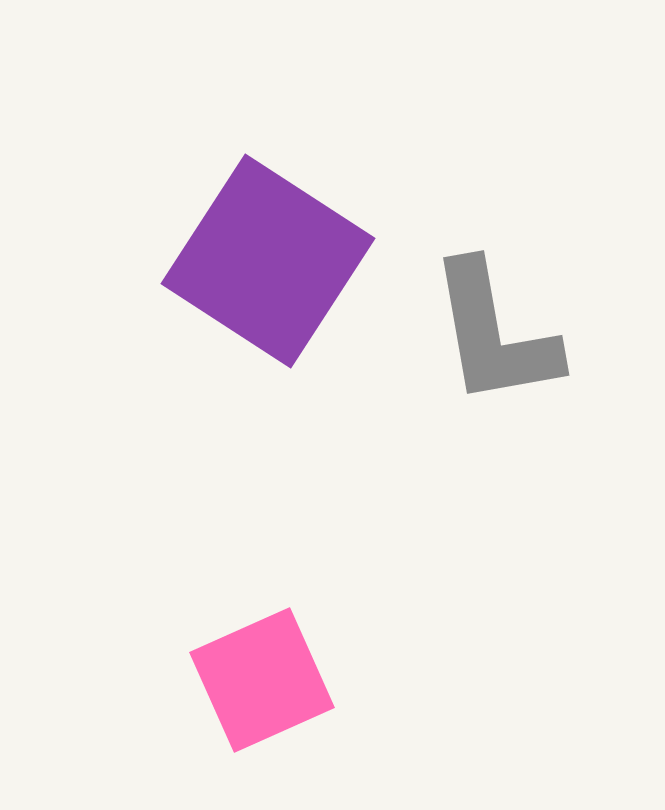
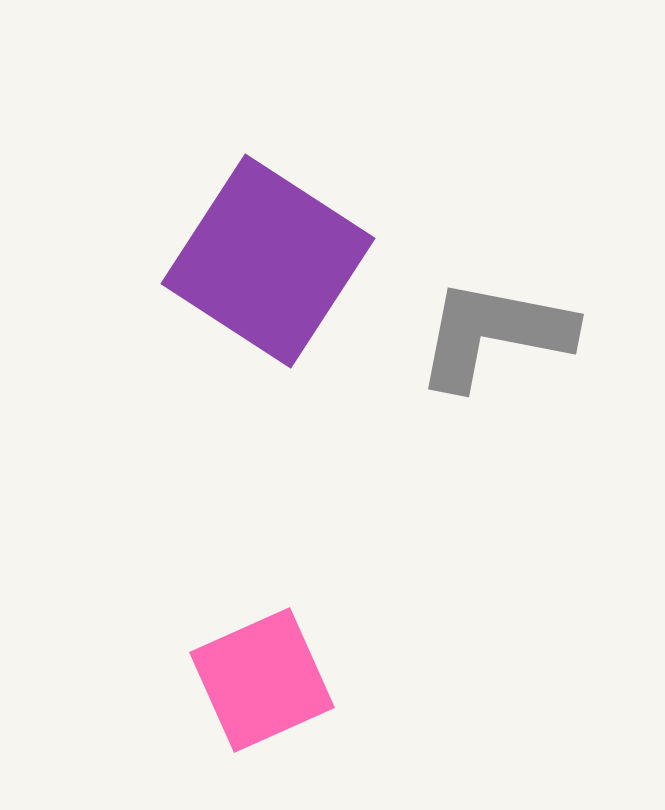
gray L-shape: rotated 111 degrees clockwise
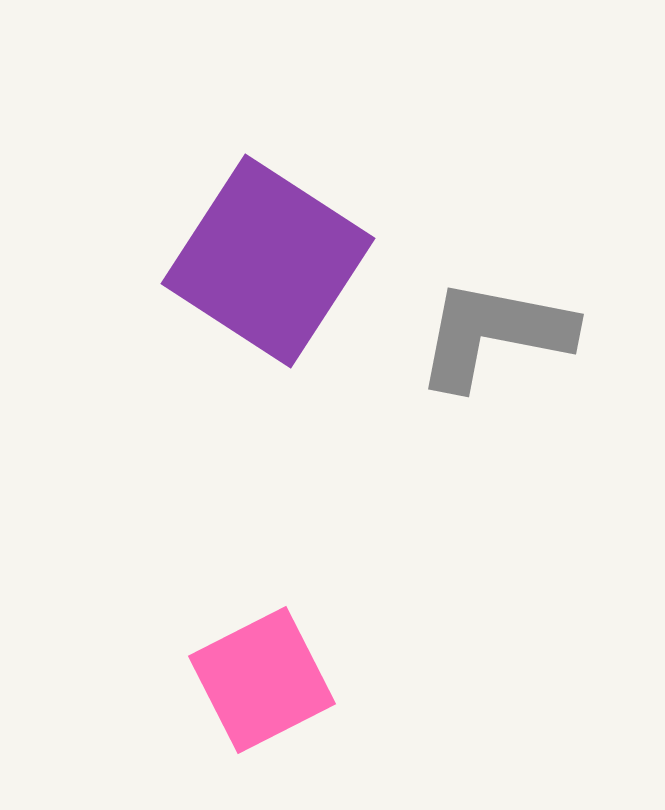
pink square: rotated 3 degrees counterclockwise
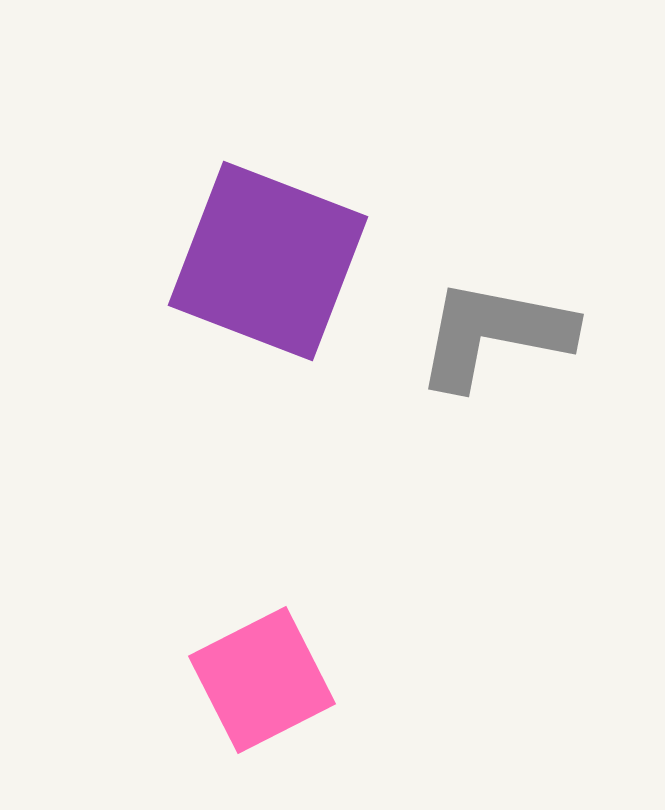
purple square: rotated 12 degrees counterclockwise
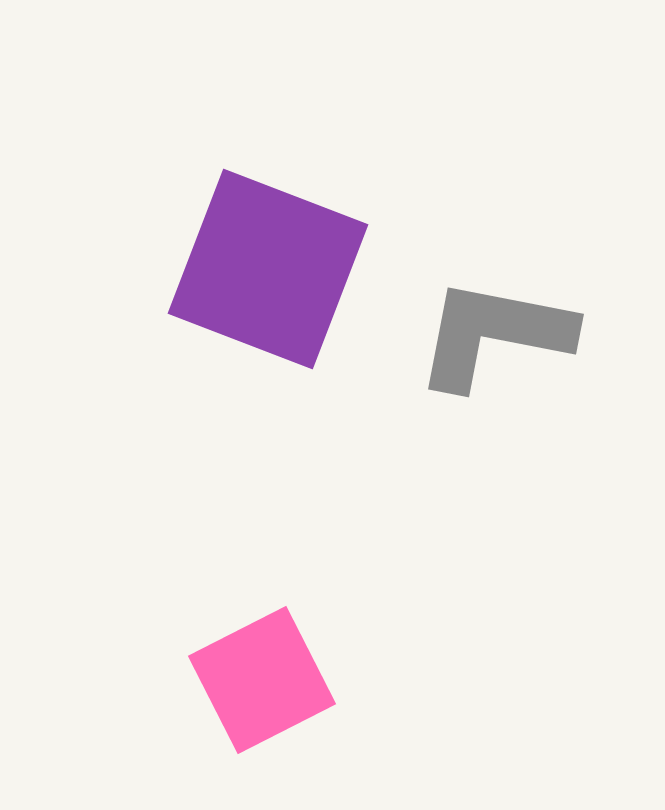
purple square: moved 8 px down
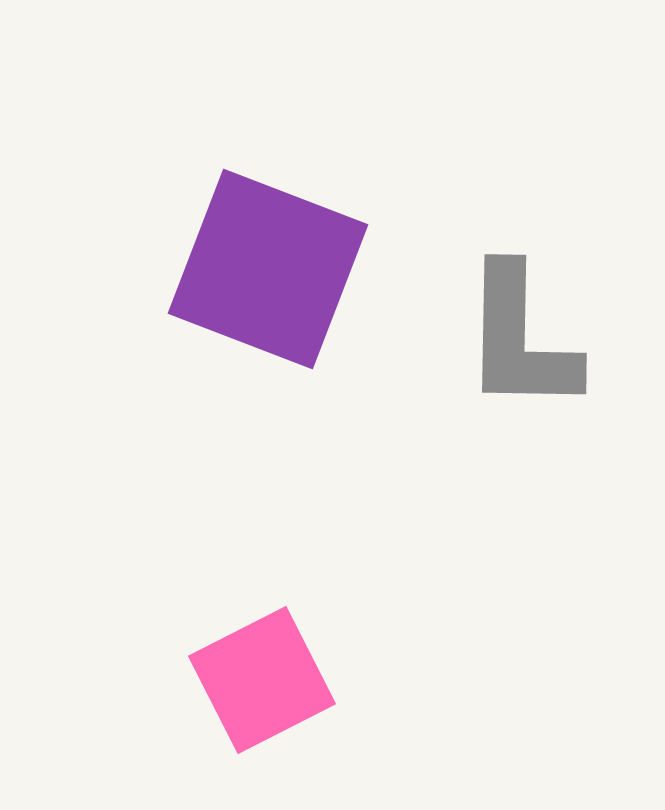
gray L-shape: moved 26 px right, 5 px down; rotated 100 degrees counterclockwise
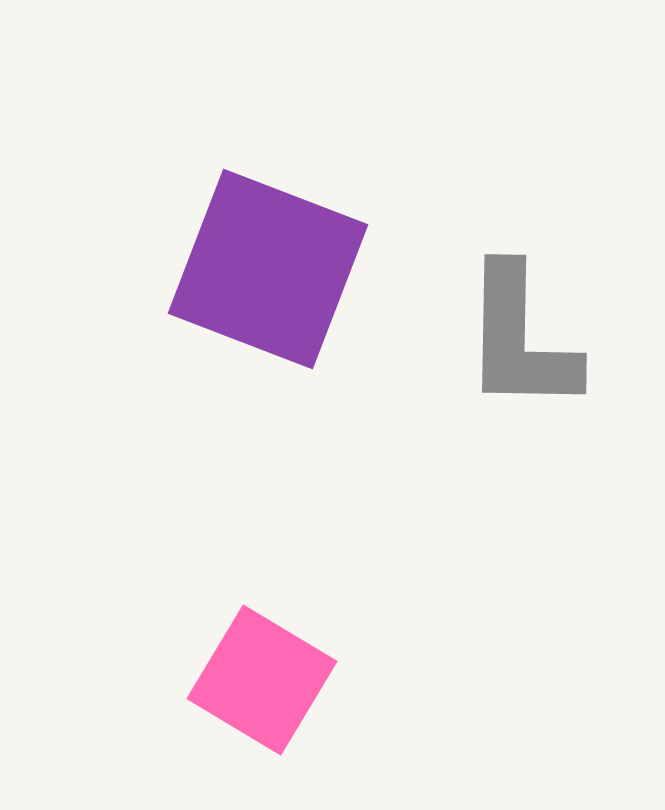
pink square: rotated 32 degrees counterclockwise
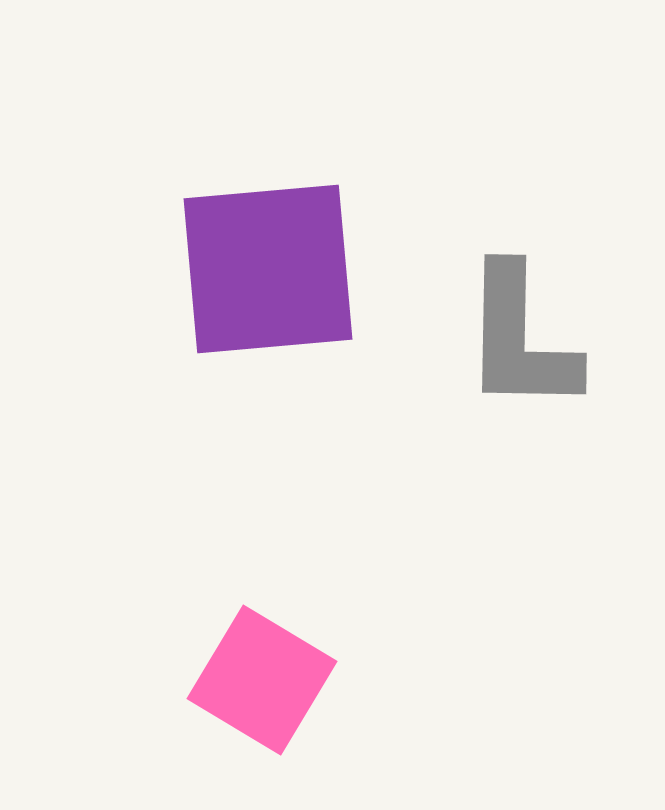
purple square: rotated 26 degrees counterclockwise
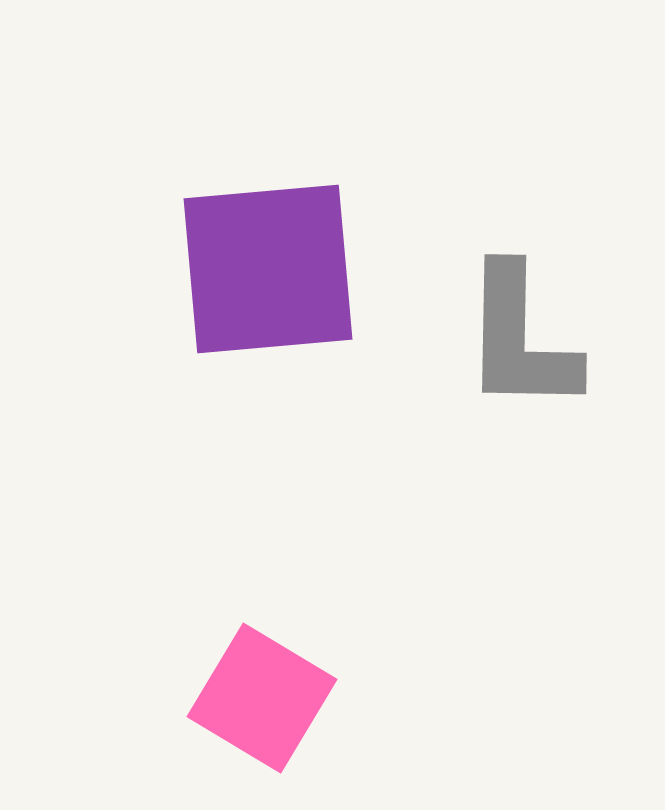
pink square: moved 18 px down
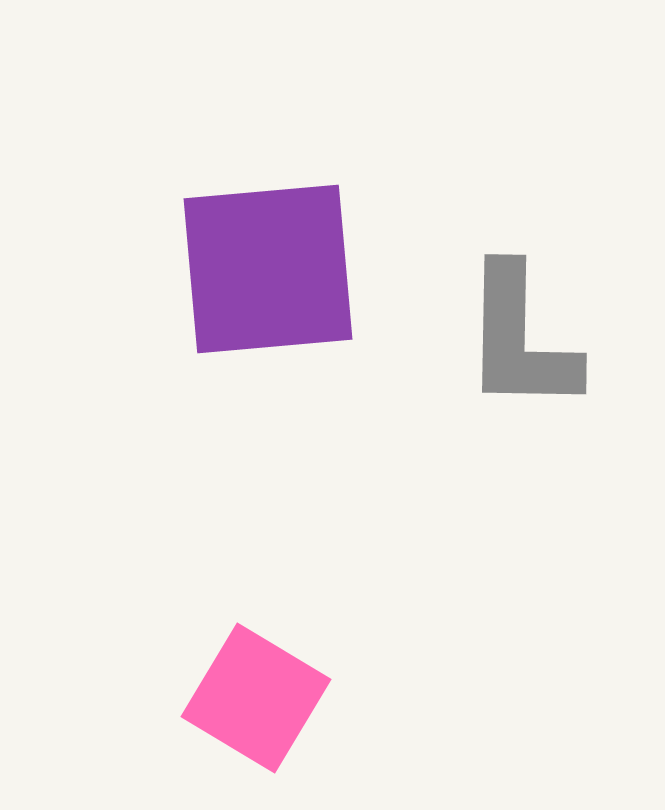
pink square: moved 6 px left
